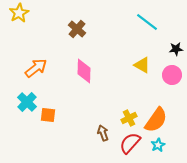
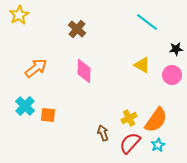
yellow star: moved 2 px down
cyan cross: moved 2 px left, 4 px down
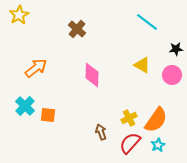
pink diamond: moved 8 px right, 4 px down
brown arrow: moved 2 px left, 1 px up
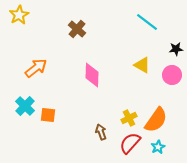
cyan star: moved 2 px down
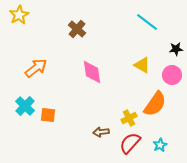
pink diamond: moved 3 px up; rotated 10 degrees counterclockwise
orange semicircle: moved 1 px left, 16 px up
brown arrow: rotated 77 degrees counterclockwise
cyan star: moved 2 px right, 2 px up
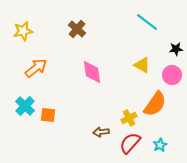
yellow star: moved 4 px right, 16 px down; rotated 18 degrees clockwise
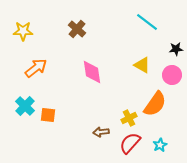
yellow star: rotated 12 degrees clockwise
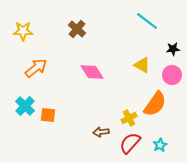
cyan line: moved 1 px up
black star: moved 3 px left
pink diamond: rotated 25 degrees counterclockwise
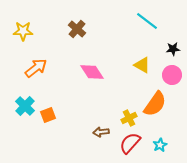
orange square: rotated 28 degrees counterclockwise
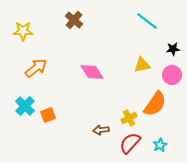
brown cross: moved 3 px left, 9 px up
yellow triangle: rotated 42 degrees counterclockwise
brown arrow: moved 2 px up
